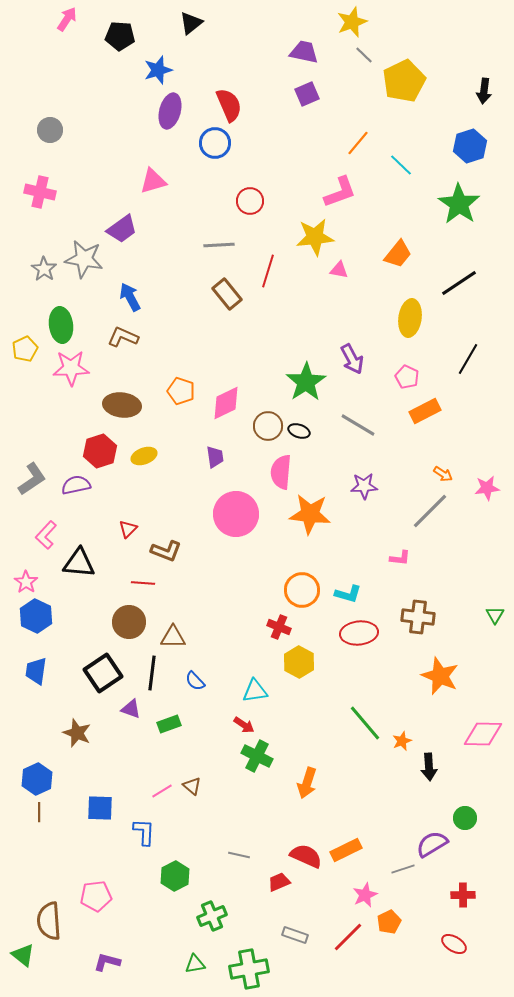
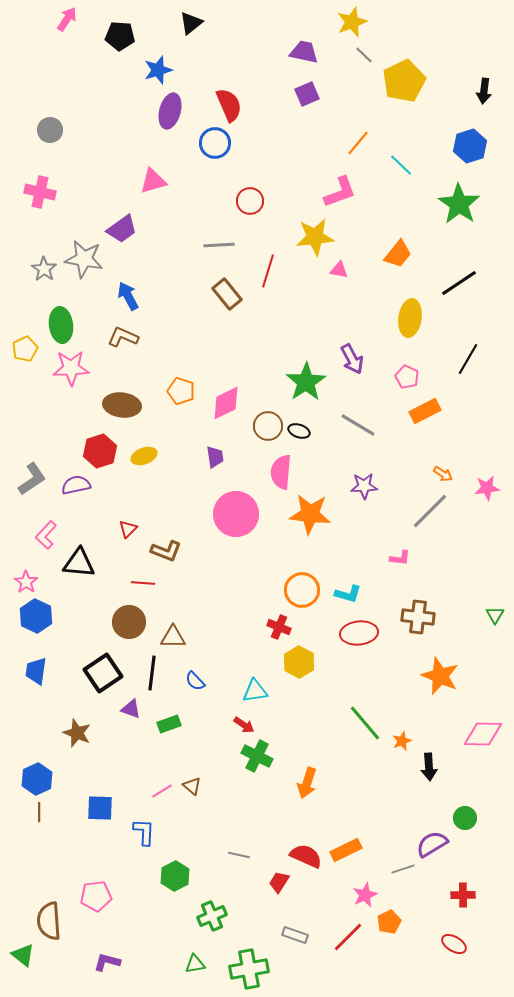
blue arrow at (130, 297): moved 2 px left, 1 px up
red trapezoid at (279, 882): rotated 35 degrees counterclockwise
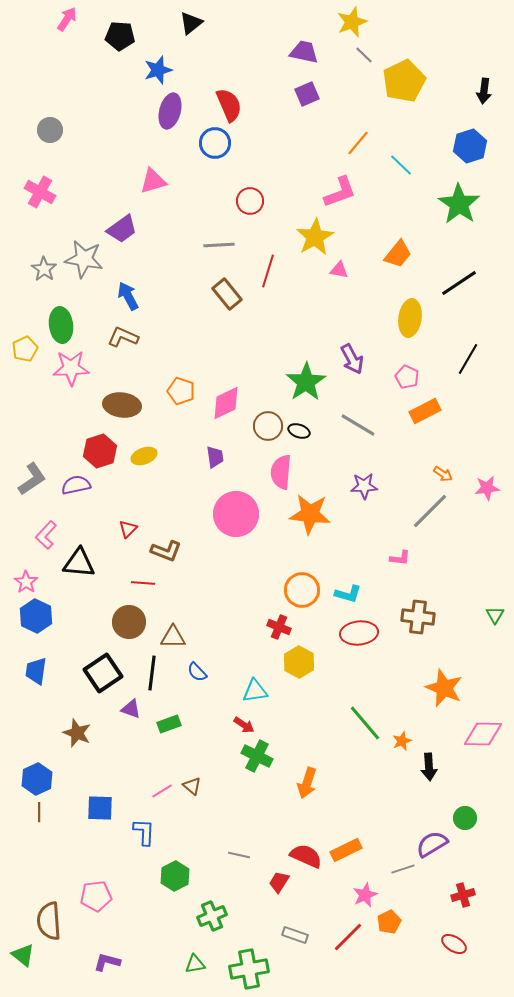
pink cross at (40, 192): rotated 16 degrees clockwise
yellow star at (315, 237): rotated 24 degrees counterclockwise
orange star at (440, 676): moved 4 px right, 12 px down
blue semicircle at (195, 681): moved 2 px right, 9 px up
red cross at (463, 895): rotated 15 degrees counterclockwise
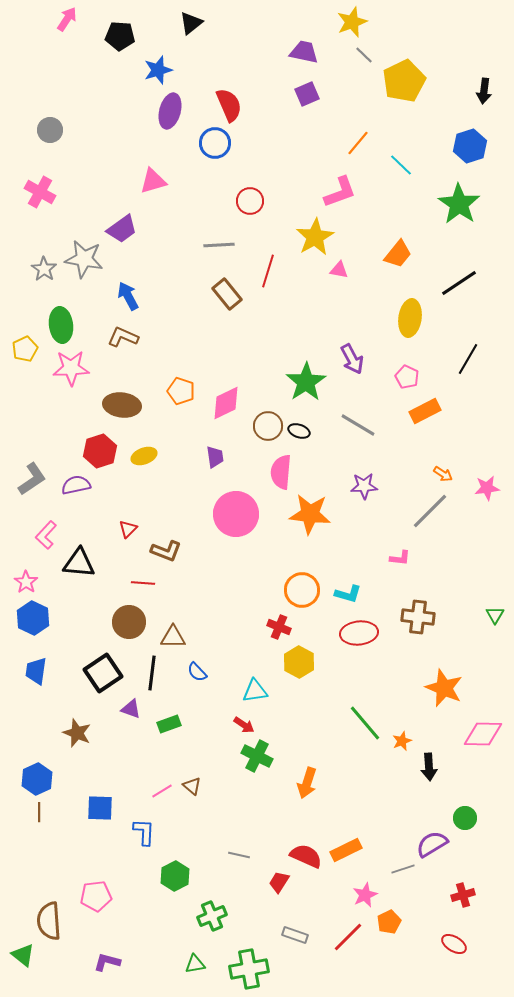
blue hexagon at (36, 616): moved 3 px left, 2 px down
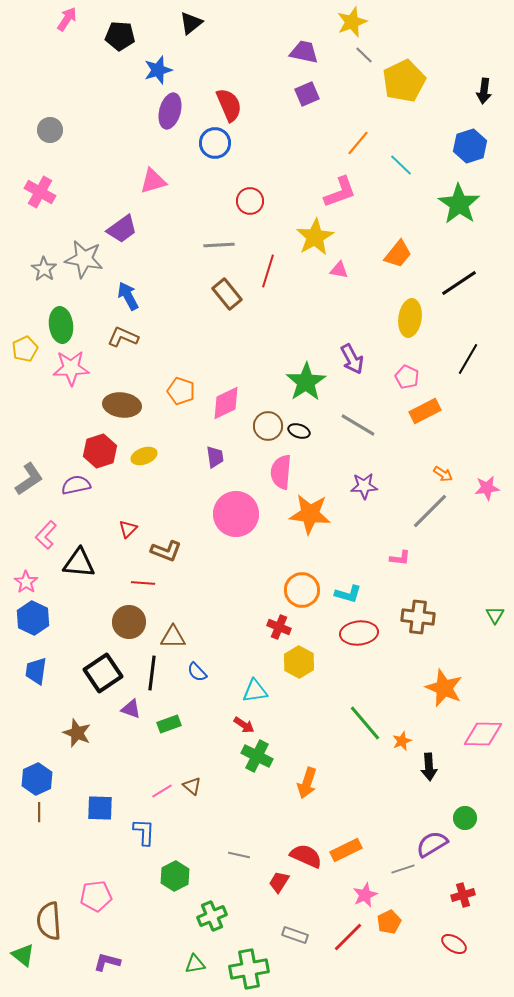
gray L-shape at (32, 479): moved 3 px left
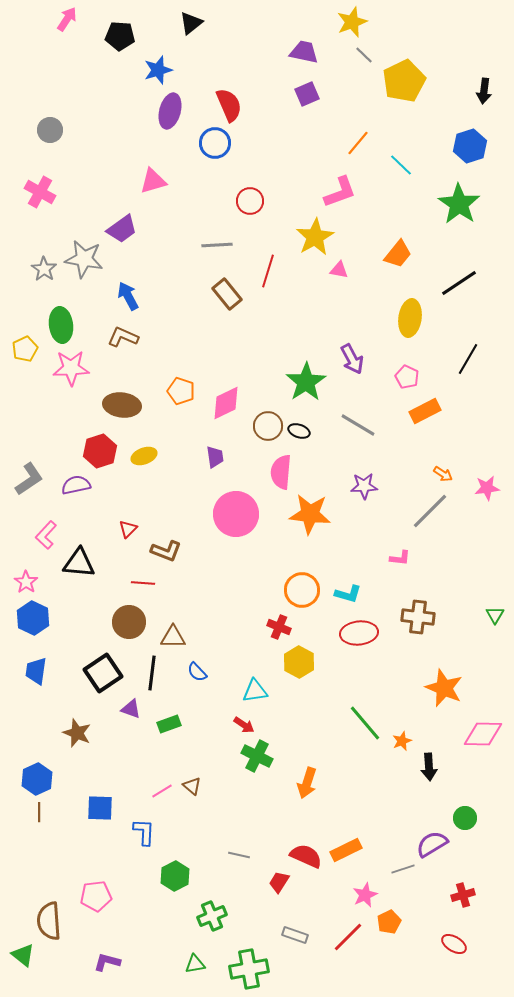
gray line at (219, 245): moved 2 px left
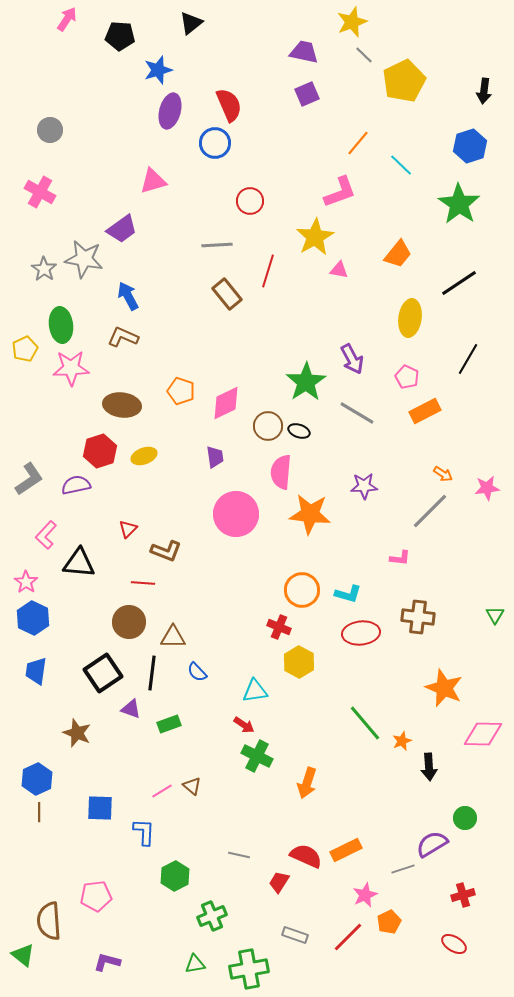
gray line at (358, 425): moved 1 px left, 12 px up
red ellipse at (359, 633): moved 2 px right
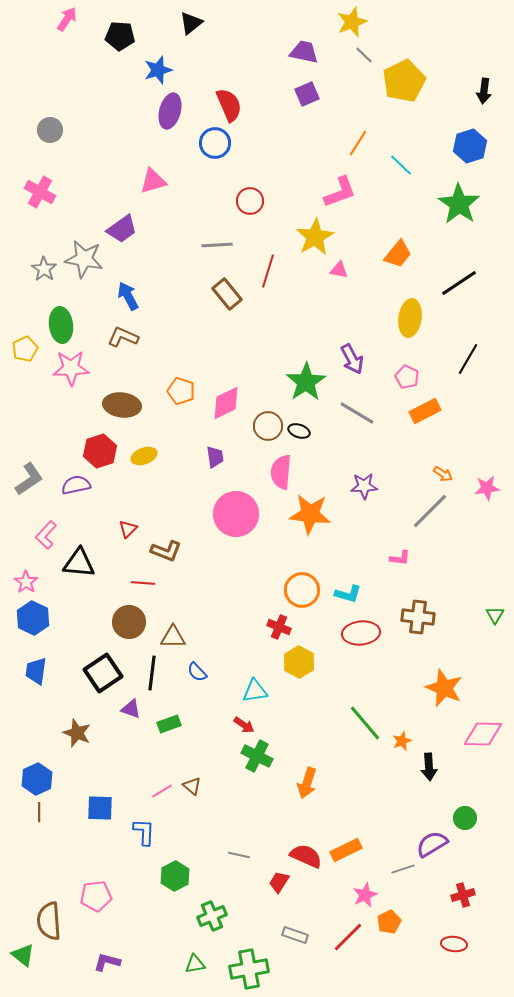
orange line at (358, 143): rotated 8 degrees counterclockwise
red ellipse at (454, 944): rotated 25 degrees counterclockwise
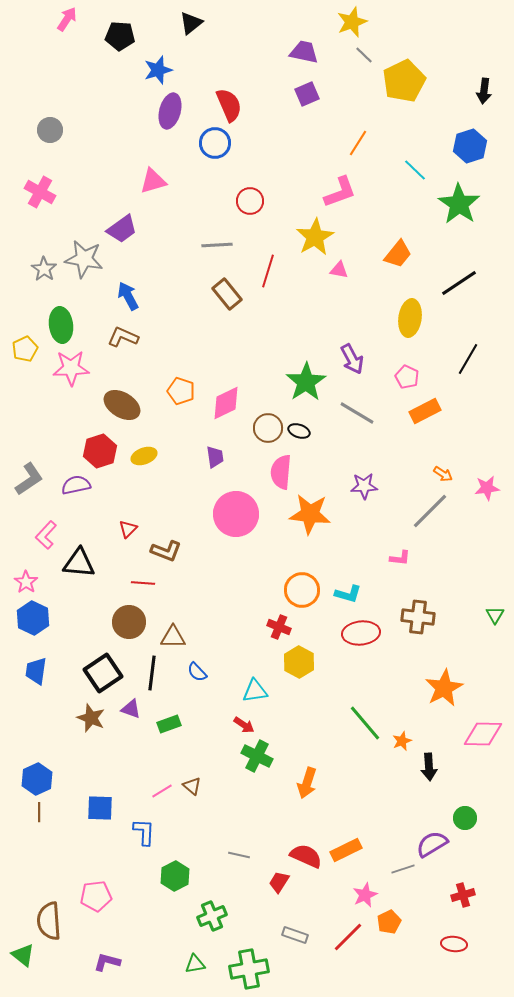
cyan line at (401, 165): moved 14 px right, 5 px down
brown ellipse at (122, 405): rotated 24 degrees clockwise
brown circle at (268, 426): moved 2 px down
orange star at (444, 688): rotated 21 degrees clockwise
brown star at (77, 733): moved 14 px right, 15 px up
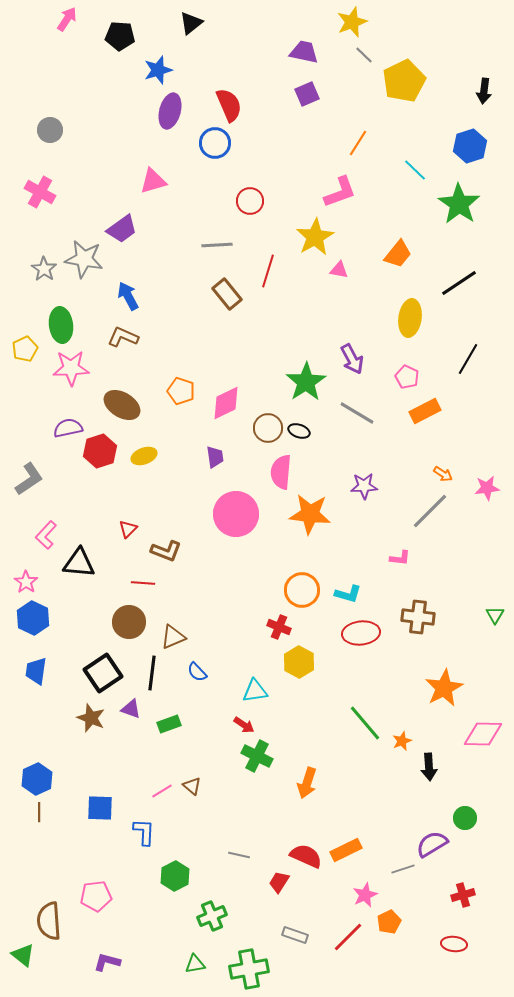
purple semicircle at (76, 485): moved 8 px left, 57 px up
brown triangle at (173, 637): rotated 24 degrees counterclockwise
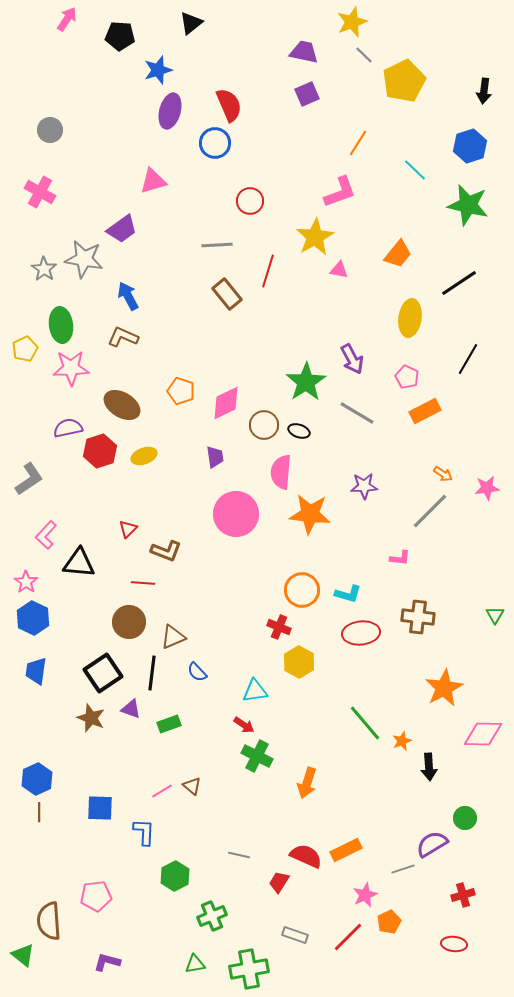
green star at (459, 204): moved 9 px right, 1 px down; rotated 21 degrees counterclockwise
brown circle at (268, 428): moved 4 px left, 3 px up
